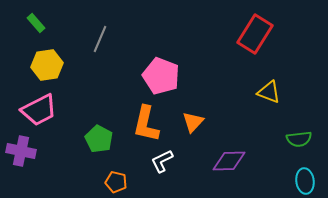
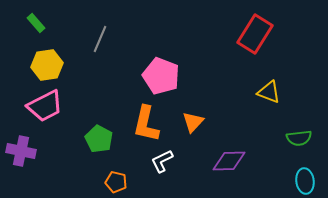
pink trapezoid: moved 6 px right, 4 px up
green semicircle: moved 1 px up
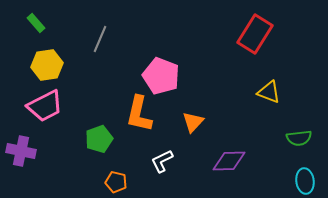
orange L-shape: moved 7 px left, 10 px up
green pentagon: rotated 24 degrees clockwise
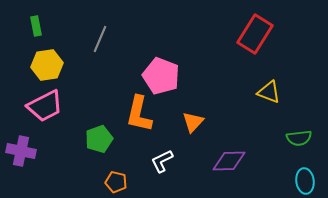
green rectangle: moved 3 px down; rotated 30 degrees clockwise
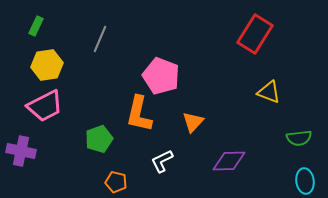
green rectangle: rotated 36 degrees clockwise
